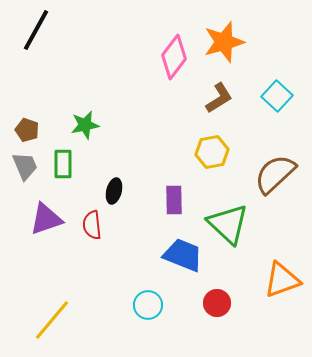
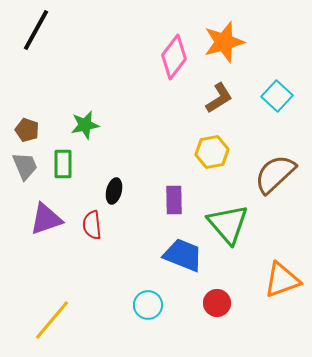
green triangle: rotated 6 degrees clockwise
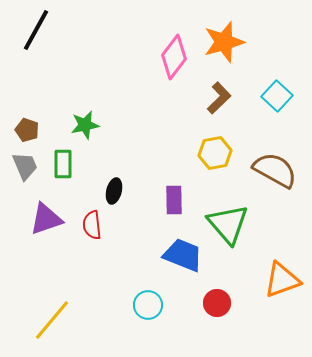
brown L-shape: rotated 12 degrees counterclockwise
yellow hexagon: moved 3 px right, 1 px down
brown semicircle: moved 4 px up; rotated 72 degrees clockwise
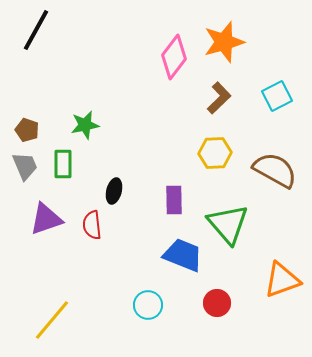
cyan square: rotated 20 degrees clockwise
yellow hexagon: rotated 8 degrees clockwise
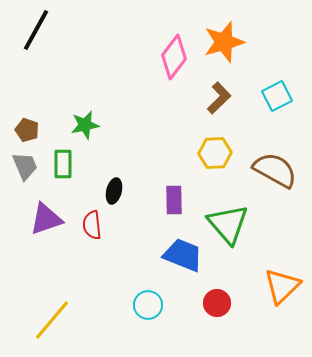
orange triangle: moved 6 px down; rotated 24 degrees counterclockwise
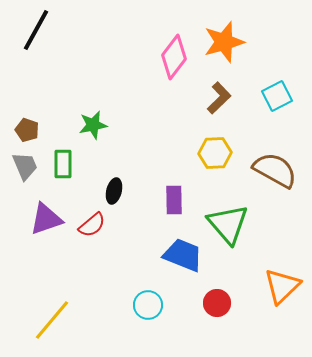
green star: moved 8 px right
red semicircle: rotated 124 degrees counterclockwise
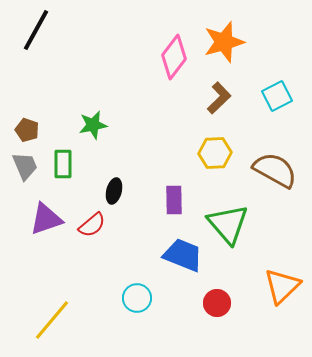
cyan circle: moved 11 px left, 7 px up
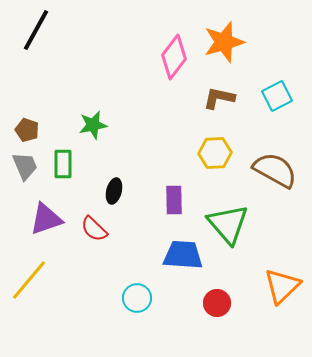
brown L-shape: rotated 124 degrees counterclockwise
red semicircle: moved 2 px right, 4 px down; rotated 84 degrees clockwise
blue trapezoid: rotated 18 degrees counterclockwise
yellow line: moved 23 px left, 40 px up
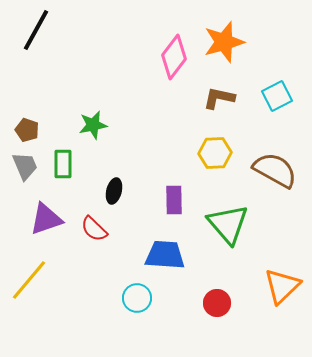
blue trapezoid: moved 18 px left
